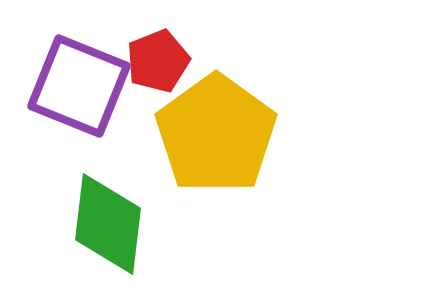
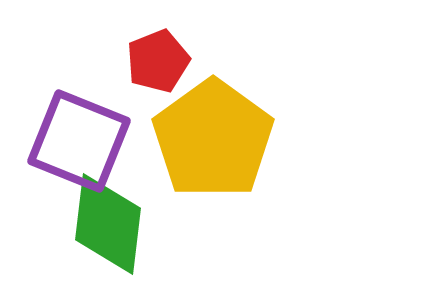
purple square: moved 55 px down
yellow pentagon: moved 3 px left, 5 px down
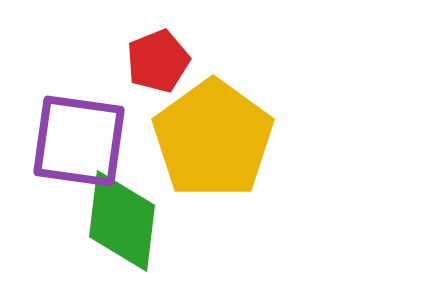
purple square: rotated 14 degrees counterclockwise
green diamond: moved 14 px right, 3 px up
